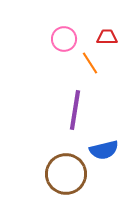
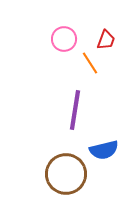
red trapezoid: moved 1 px left, 3 px down; rotated 110 degrees clockwise
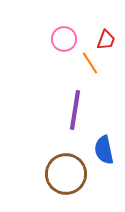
blue semicircle: rotated 92 degrees clockwise
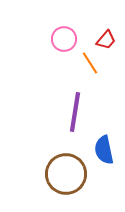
red trapezoid: rotated 20 degrees clockwise
purple line: moved 2 px down
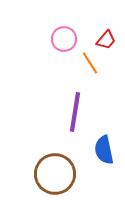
brown circle: moved 11 px left
